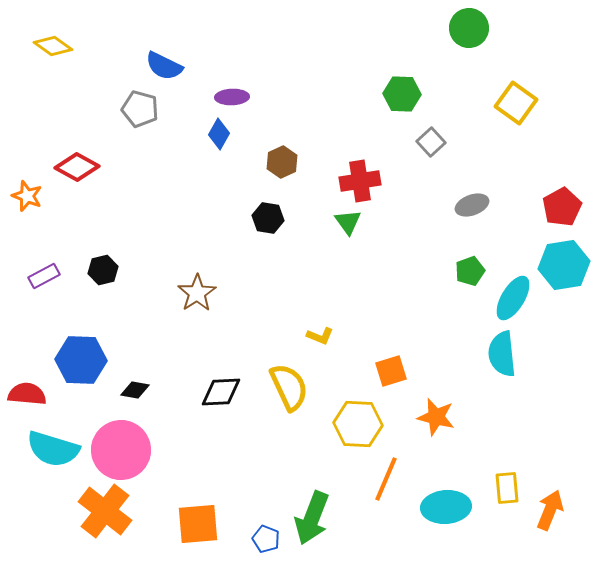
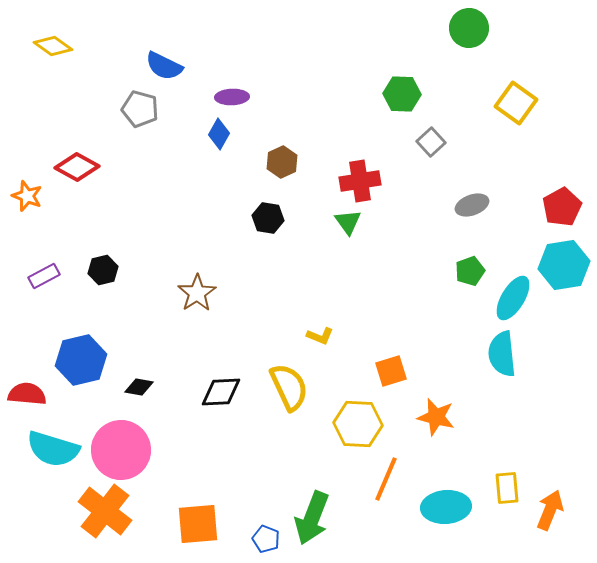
blue hexagon at (81, 360): rotated 15 degrees counterclockwise
black diamond at (135, 390): moved 4 px right, 3 px up
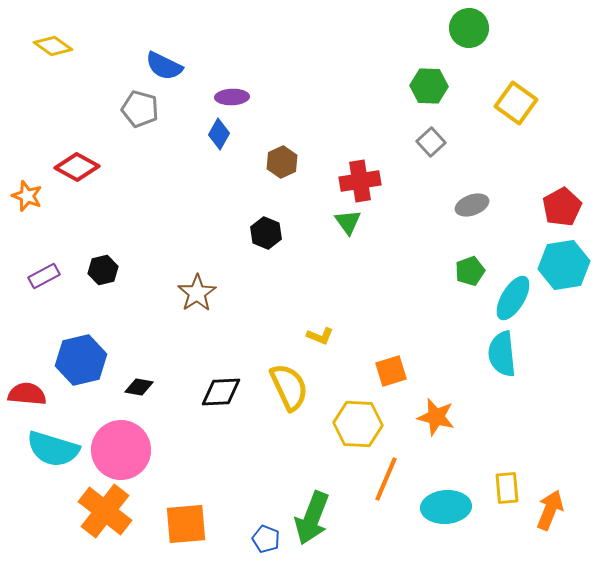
green hexagon at (402, 94): moved 27 px right, 8 px up
black hexagon at (268, 218): moved 2 px left, 15 px down; rotated 12 degrees clockwise
orange square at (198, 524): moved 12 px left
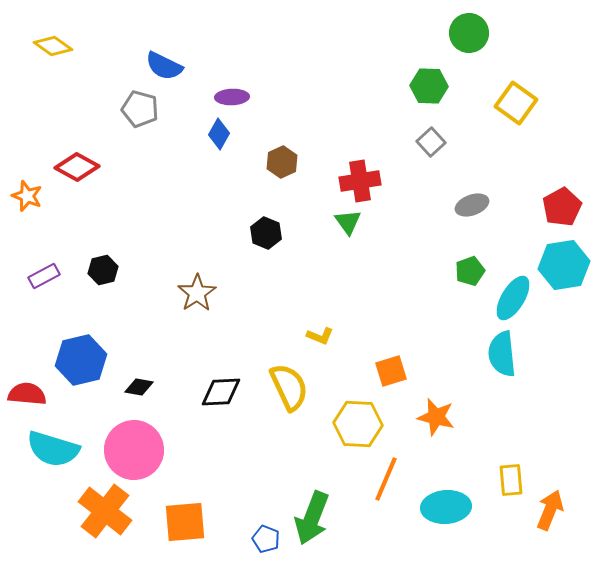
green circle at (469, 28): moved 5 px down
pink circle at (121, 450): moved 13 px right
yellow rectangle at (507, 488): moved 4 px right, 8 px up
orange square at (186, 524): moved 1 px left, 2 px up
